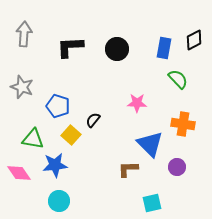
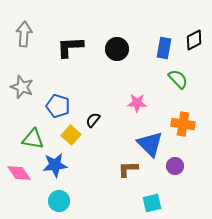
purple circle: moved 2 px left, 1 px up
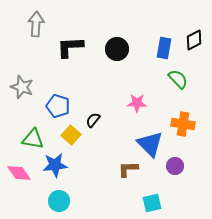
gray arrow: moved 12 px right, 10 px up
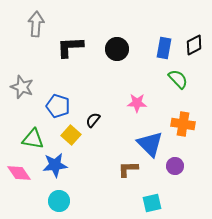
black diamond: moved 5 px down
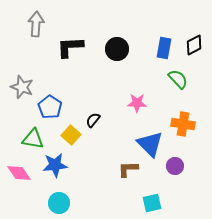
blue pentagon: moved 8 px left, 1 px down; rotated 15 degrees clockwise
cyan circle: moved 2 px down
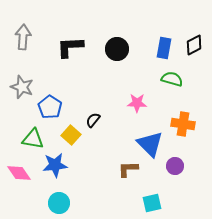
gray arrow: moved 13 px left, 13 px down
green semicircle: moved 6 px left; rotated 30 degrees counterclockwise
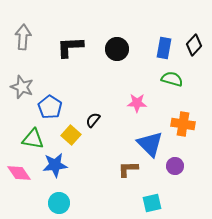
black diamond: rotated 20 degrees counterclockwise
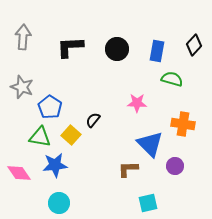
blue rectangle: moved 7 px left, 3 px down
green triangle: moved 7 px right, 2 px up
cyan square: moved 4 px left
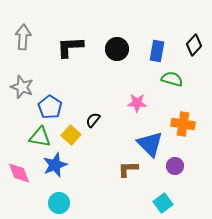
blue star: rotated 15 degrees counterclockwise
pink diamond: rotated 15 degrees clockwise
cyan square: moved 15 px right; rotated 24 degrees counterclockwise
